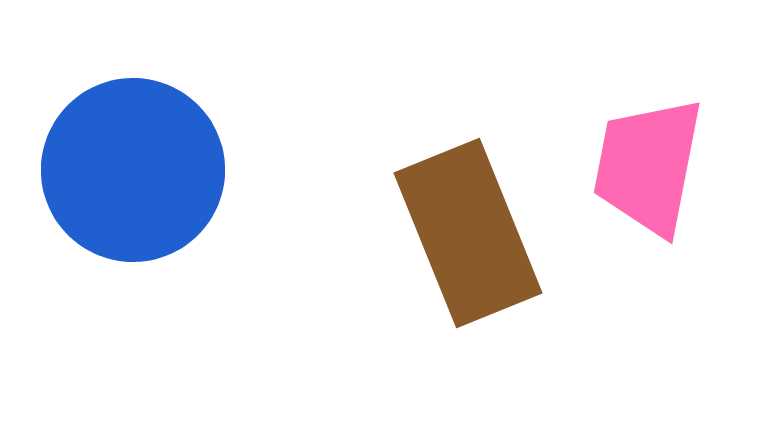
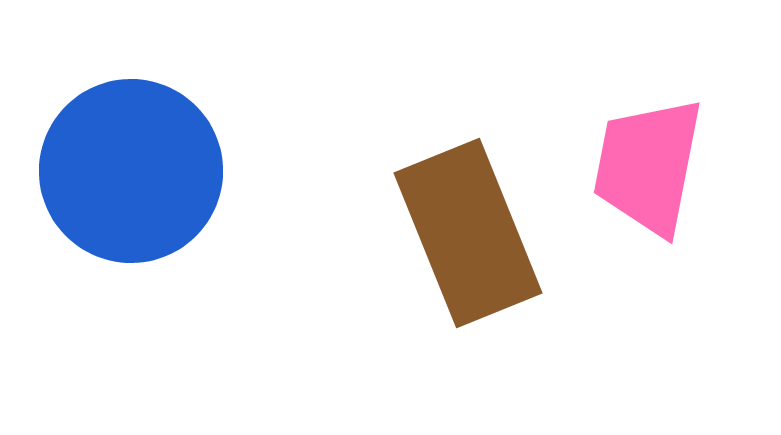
blue circle: moved 2 px left, 1 px down
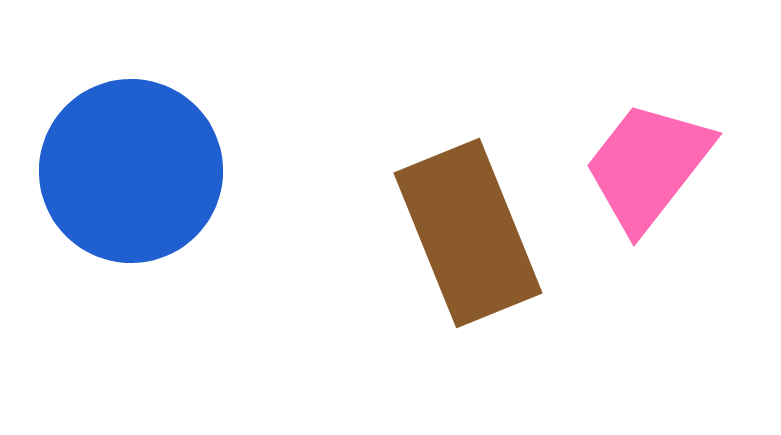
pink trapezoid: rotated 27 degrees clockwise
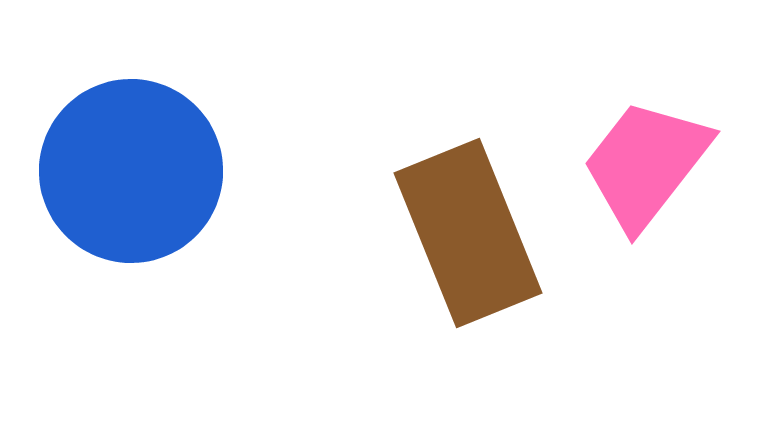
pink trapezoid: moved 2 px left, 2 px up
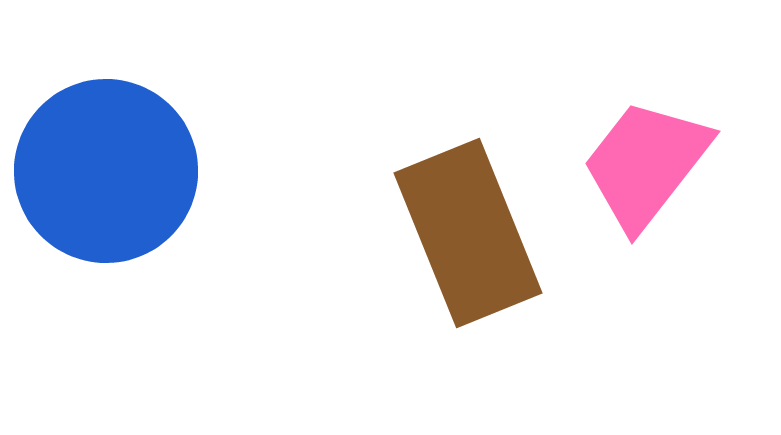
blue circle: moved 25 px left
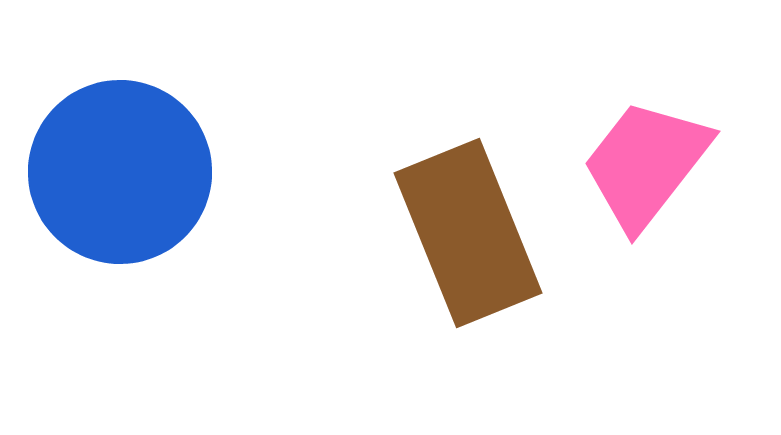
blue circle: moved 14 px right, 1 px down
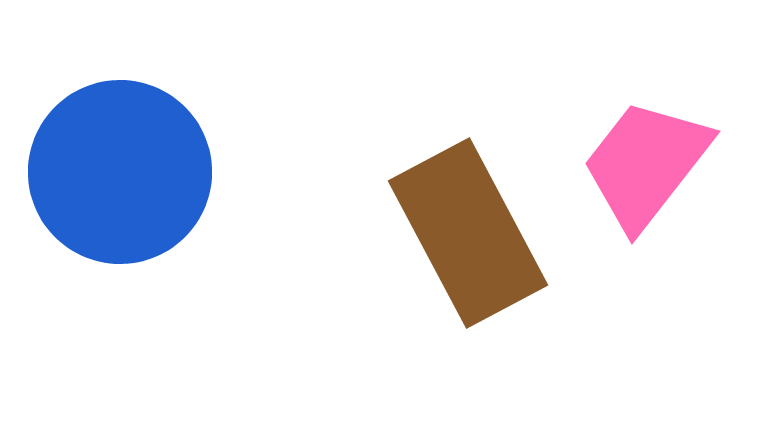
brown rectangle: rotated 6 degrees counterclockwise
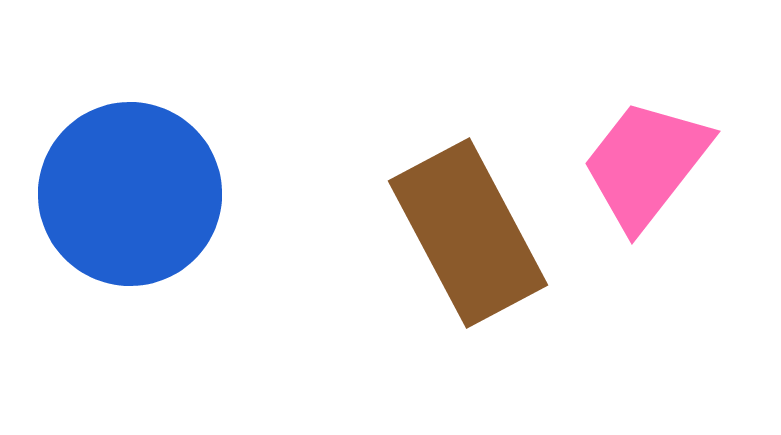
blue circle: moved 10 px right, 22 px down
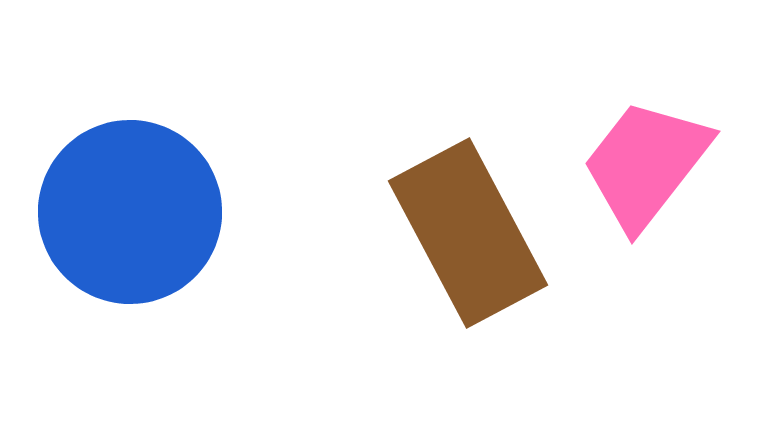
blue circle: moved 18 px down
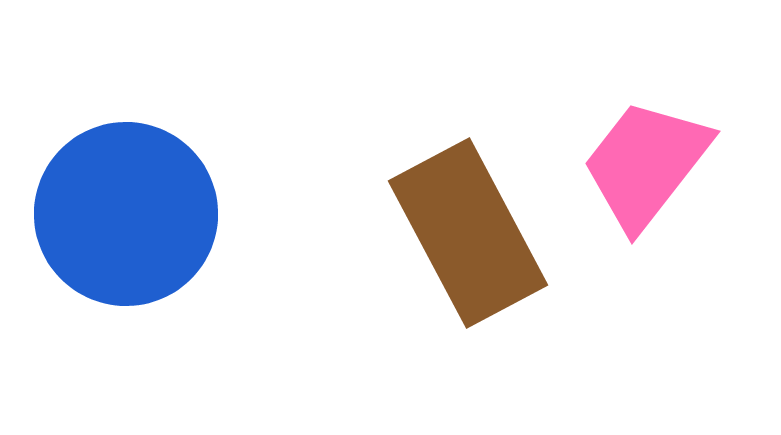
blue circle: moved 4 px left, 2 px down
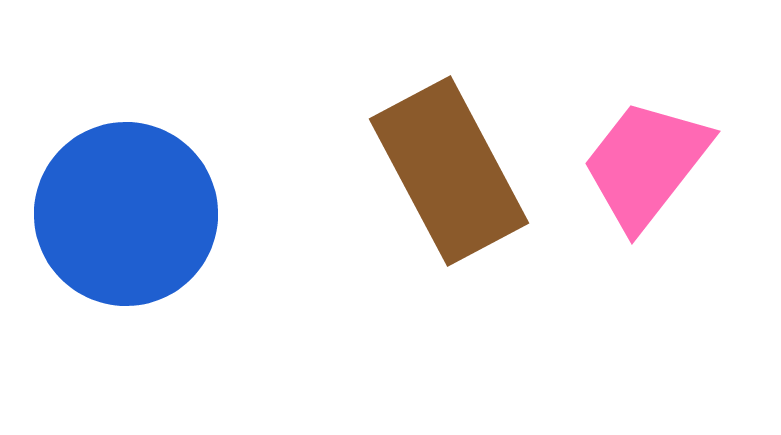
brown rectangle: moved 19 px left, 62 px up
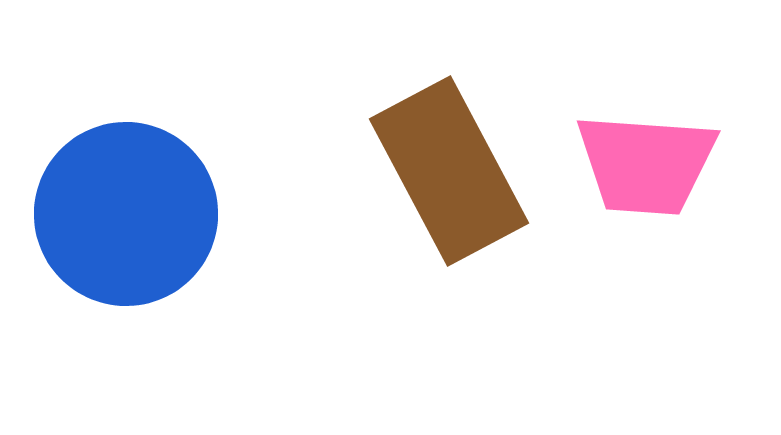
pink trapezoid: rotated 124 degrees counterclockwise
